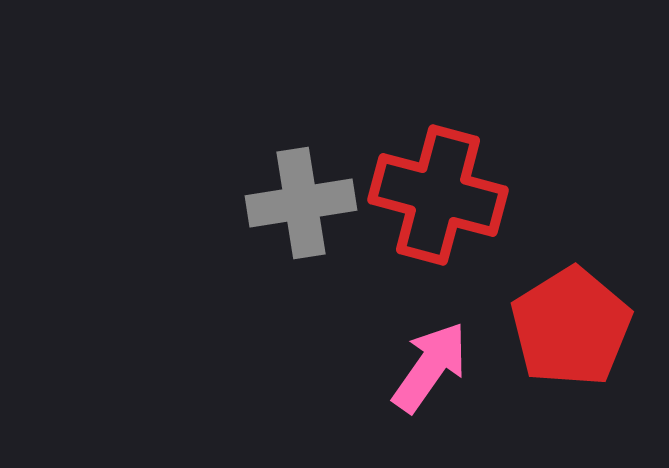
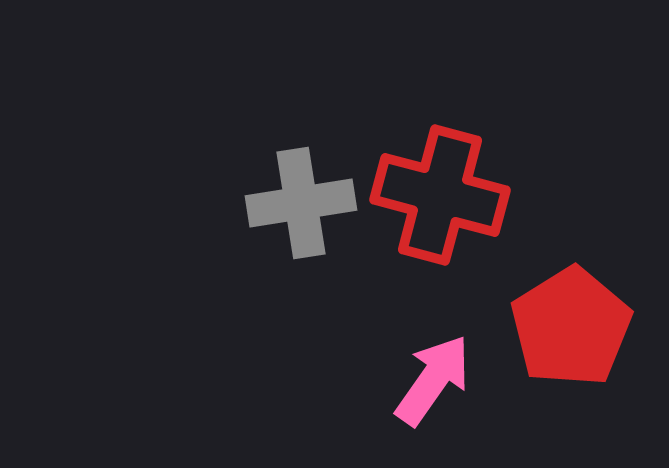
red cross: moved 2 px right
pink arrow: moved 3 px right, 13 px down
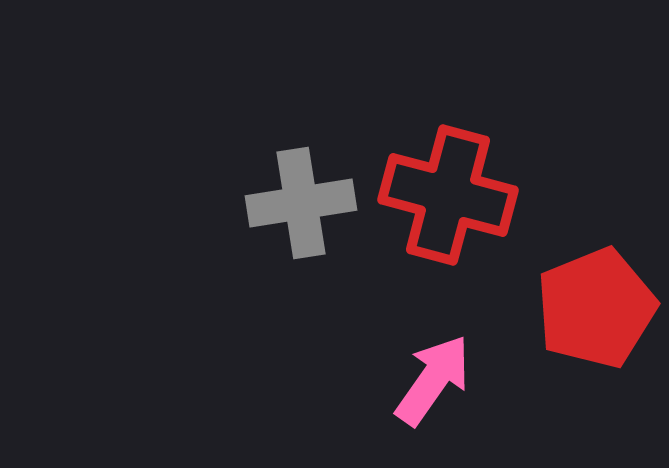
red cross: moved 8 px right
red pentagon: moved 25 px right, 19 px up; rotated 10 degrees clockwise
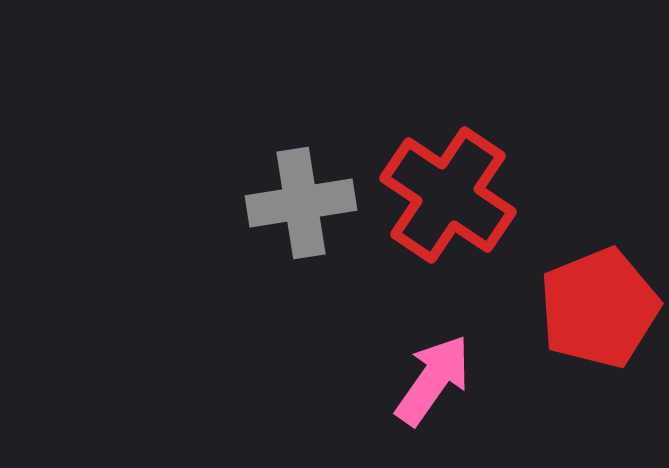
red cross: rotated 19 degrees clockwise
red pentagon: moved 3 px right
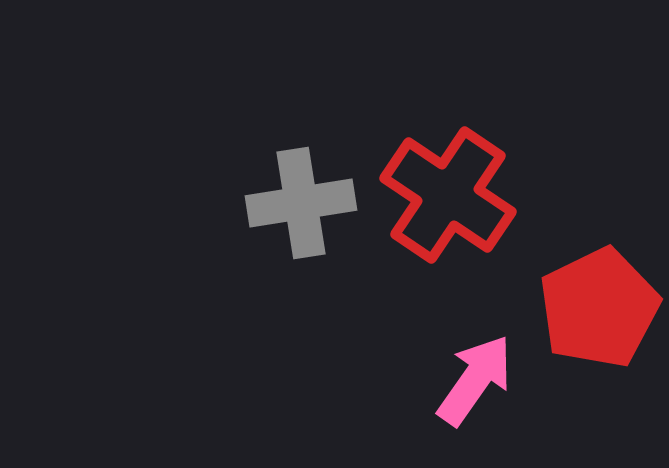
red pentagon: rotated 4 degrees counterclockwise
pink arrow: moved 42 px right
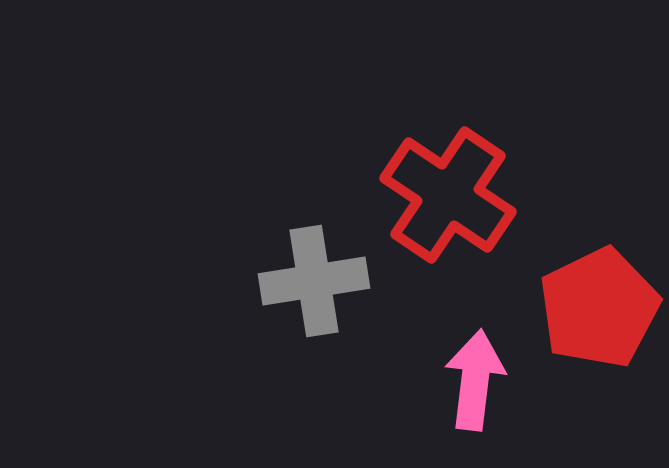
gray cross: moved 13 px right, 78 px down
pink arrow: rotated 28 degrees counterclockwise
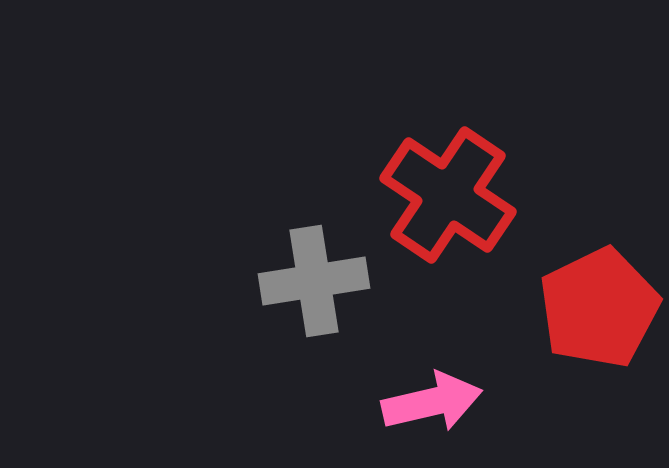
pink arrow: moved 43 px left, 22 px down; rotated 70 degrees clockwise
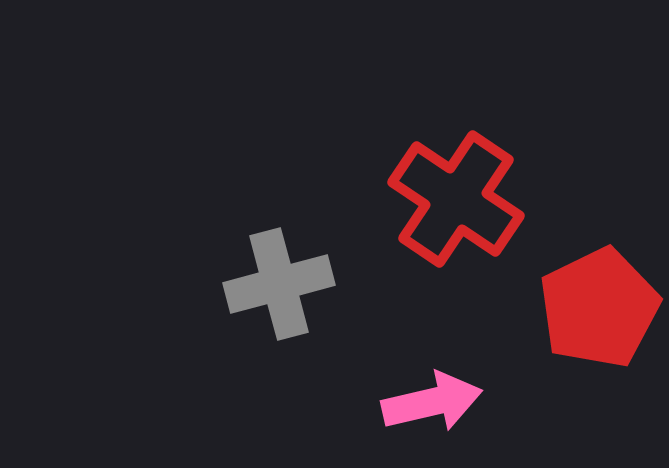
red cross: moved 8 px right, 4 px down
gray cross: moved 35 px left, 3 px down; rotated 6 degrees counterclockwise
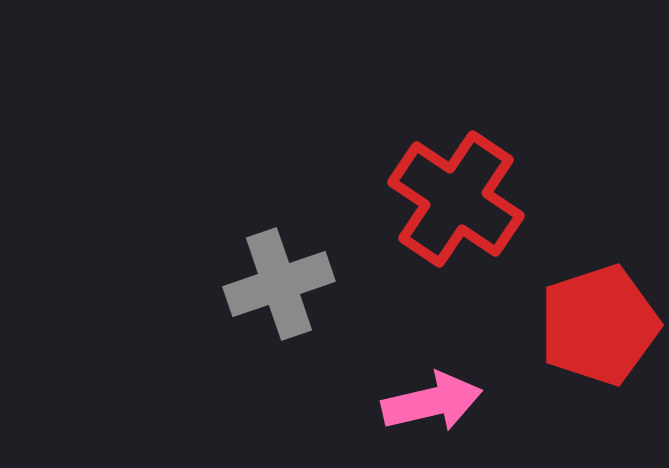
gray cross: rotated 4 degrees counterclockwise
red pentagon: moved 17 px down; rotated 8 degrees clockwise
